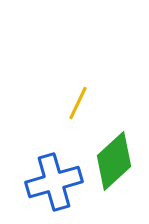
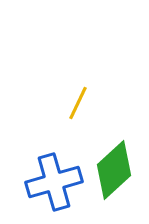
green diamond: moved 9 px down
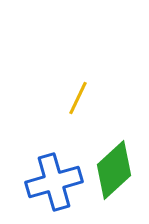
yellow line: moved 5 px up
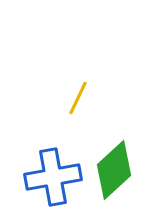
blue cross: moved 1 px left, 5 px up; rotated 6 degrees clockwise
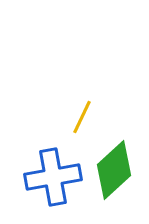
yellow line: moved 4 px right, 19 px down
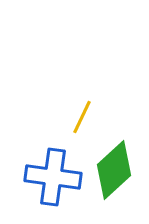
blue cross: rotated 18 degrees clockwise
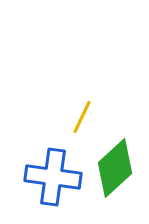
green diamond: moved 1 px right, 2 px up
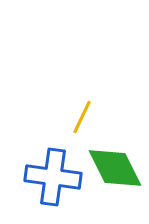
green diamond: rotated 74 degrees counterclockwise
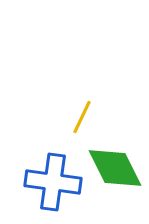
blue cross: moved 5 px down
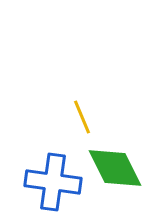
yellow line: rotated 48 degrees counterclockwise
